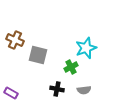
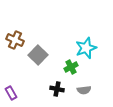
gray square: rotated 30 degrees clockwise
purple rectangle: rotated 32 degrees clockwise
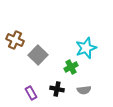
purple rectangle: moved 20 px right
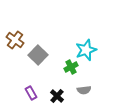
brown cross: rotated 12 degrees clockwise
cyan star: moved 2 px down
black cross: moved 7 px down; rotated 32 degrees clockwise
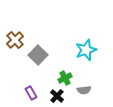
brown cross: rotated 12 degrees clockwise
green cross: moved 6 px left, 11 px down
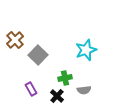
green cross: rotated 16 degrees clockwise
purple rectangle: moved 4 px up
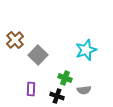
green cross: rotated 32 degrees clockwise
purple rectangle: rotated 32 degrees clockwise
black cross: rotated 24 degrees counterclockwise
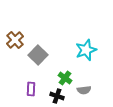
green cross: rotated 16 degrees clockwise
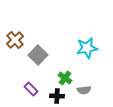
cyan star: moved 1 px right, 2 px up; rotated 10 degrees clockwise
purple rectangle: rotated 48 degrees counterclockwise
black cross: rotated 16 degrees counterclockwise
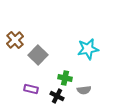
cyan star: moved 1 px right, 1 px down
green cross: rotated 24 degrees counterclockwise
purple rectangle: rotated 32 degrees counterclockwise
black cross: rotated 24 degrees clockwise
